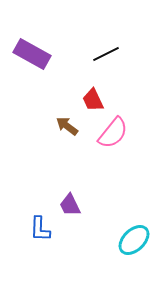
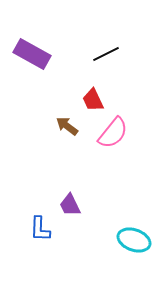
cyan ellipse: rotated 64 degrees clockwise
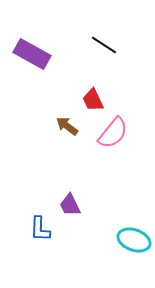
black line: moved 2 px left, 9 px up; rotated 60 degrees clockwise
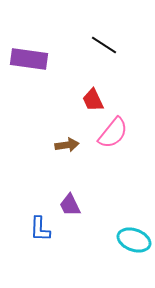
purple rectangle: moved 3 px left, 5 px down; rotated 21 degrees counterclockwise
brown arrow: moved 19 px down; rotated 135 degrees clockwise
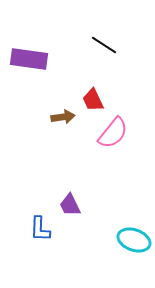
brown arrow: moved 4 px left, 28 px up
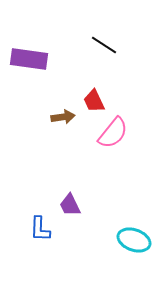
red trapezoid: moved 1 px right, 1 px down
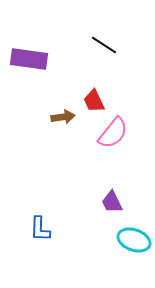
purple trapezoid: moved 42 px right, 3 px up
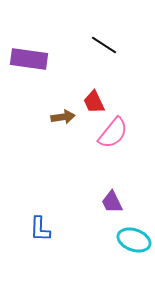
red trapezoid: moved 1 px down
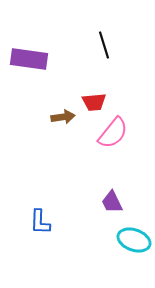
black line: rotated 40 degrees clockwise
red trapezoid: rotated 70 degrees counterclockwise
blue L-shape: moved 7 px up
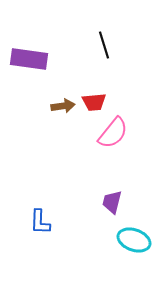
brown arrow: moved 11 px up
purple trapezoid: rotated 40 degrees clockwise
